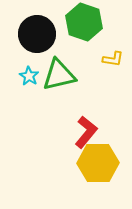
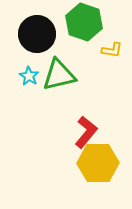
yellow L-shape: moved 1 px left, 9 px up
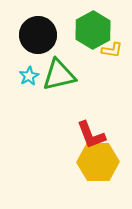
green hexagon: moved 9 px right, 8 px down; rotated 12 degrees clockwise
black circle: moved 1 px right, 1 px down
cyan star: rotated 12 degrees clockwise
red L-shape: moved 5 px right, 3 px down; rotated 120 degrees clockwise
yellow hexagon: moved 1 px up
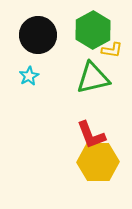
green triangle: moved 34 px right, 3 px down
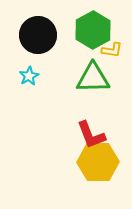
green triangle: rotated 12 degrees clockwise
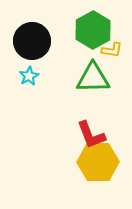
black circle: moved 6 px left, 6 px down
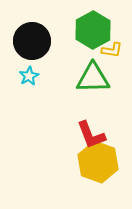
yellow hexagon: rotated 21 degrees clockwise
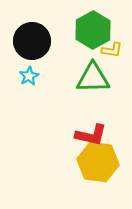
red L-shape: rotated 56 degrees counterclockwise
yellow hexagon: rotated 12 degrees counterclockwise
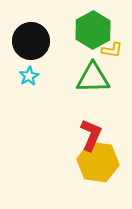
black circle: moved 1 px left
red L-shape: rotated 80 degrees counterclockwise
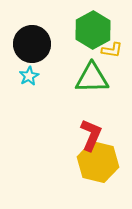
black circle: moved 1 px right, 3 px down
green triangle: moved 1 px left
yellow hexagon: rotated 6 degrees clockwise
